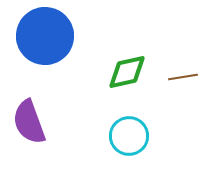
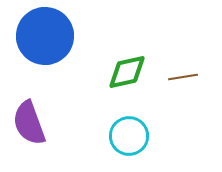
purple semicircle: moved 1 px down
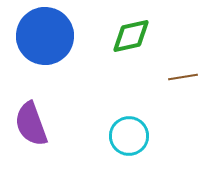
green diamond: moved 4 px right, 36 px up
purple semicircle: moved 2 px right, 1 px down
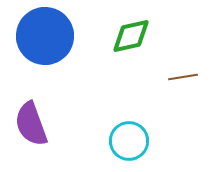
cyan circle: moved 5 px down
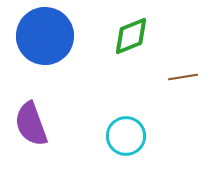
green diamond: rotated 9 degrees counterclockwise
cyan circle: moved 3 px left, 5 px up
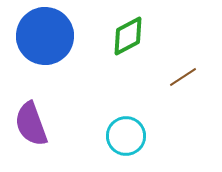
green diamond: moved 3 px left; rotated 6 degrees counterclockwise
brown line: rotated 24 degrees counterclockwise
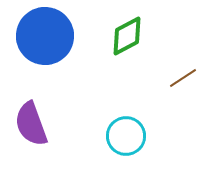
green diamond: moved 1 px left
brown line: moved 1 px down
